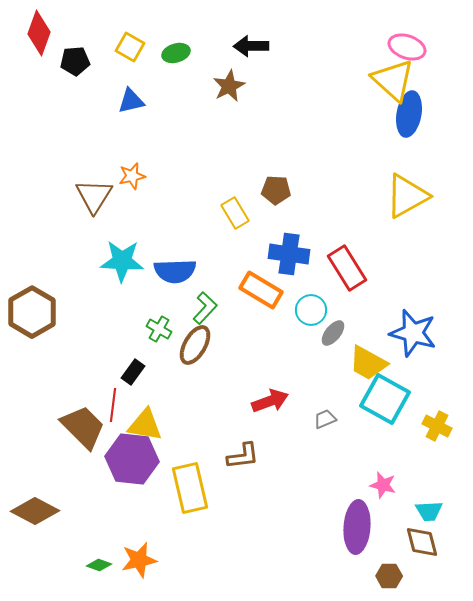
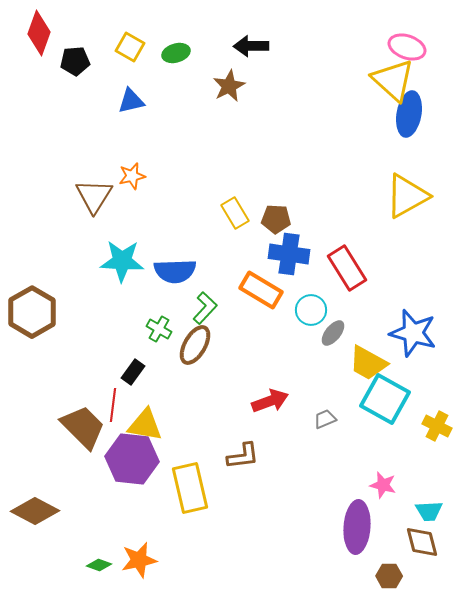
brown pentagon at (276, 190): moved 29 px down
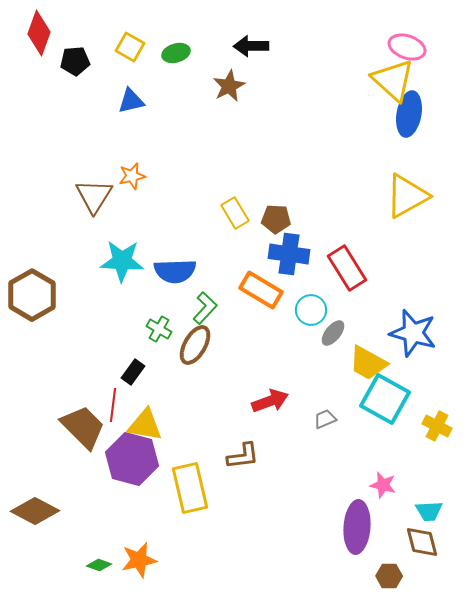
brown hexagon at (32, 312): moved 17 px up
purple hexagon at (132, 459): rotated 9 degrees clockwise
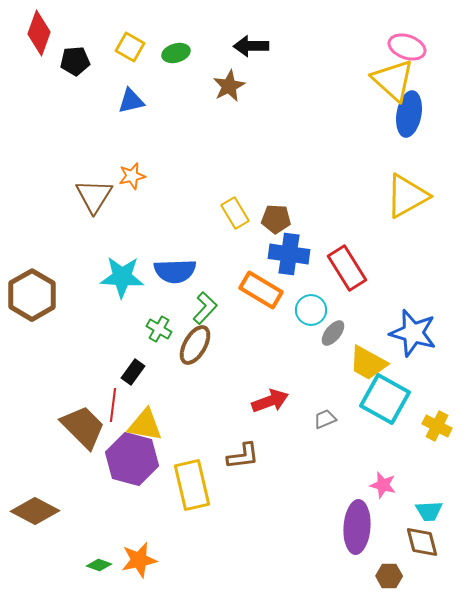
cyan star at (122, 261): moved 16 px down
yellow rectangle at (190, 488): moved 2 px right, 3 px up
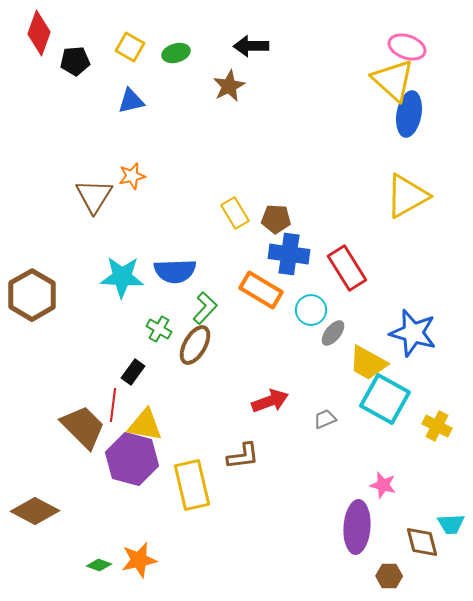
cyan trapezoid at (429, 511): moved 22 px right, 13 px down
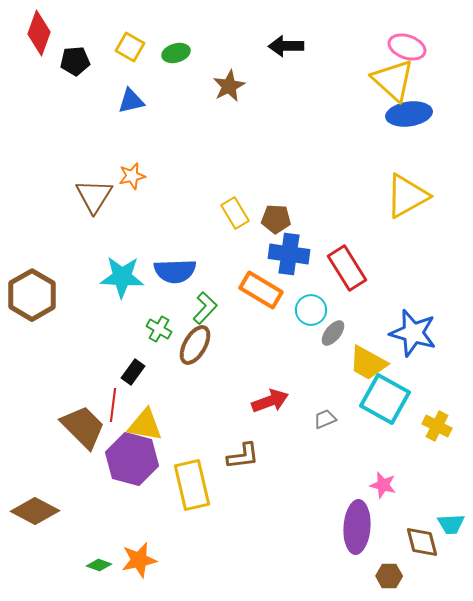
black arrow at (251, 46): moved 35 px right
blue ellipse at (409, 114): rotated 72 degrees clockwise
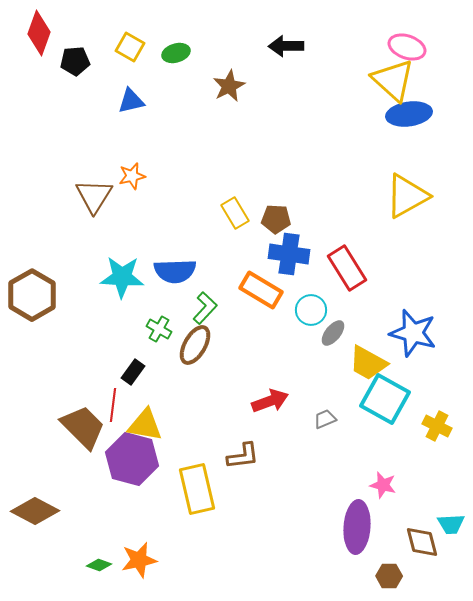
yellow rectangle at (192, 485): moved 5 px right, 4 px down
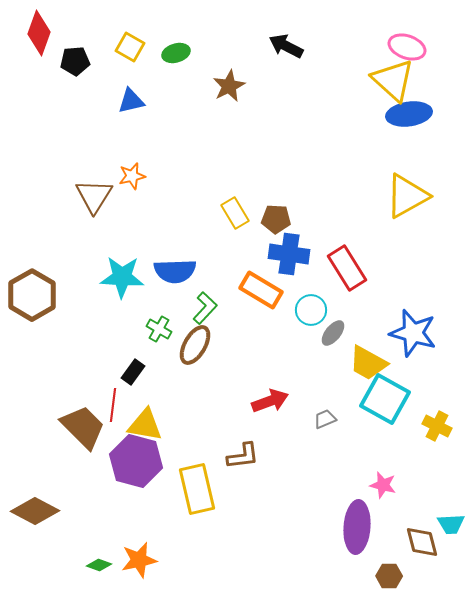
black arrow at (286, 46): rotated 28 degrees clockwise
purple hexagon at (132, 459): moved 4 px right, 2 px down
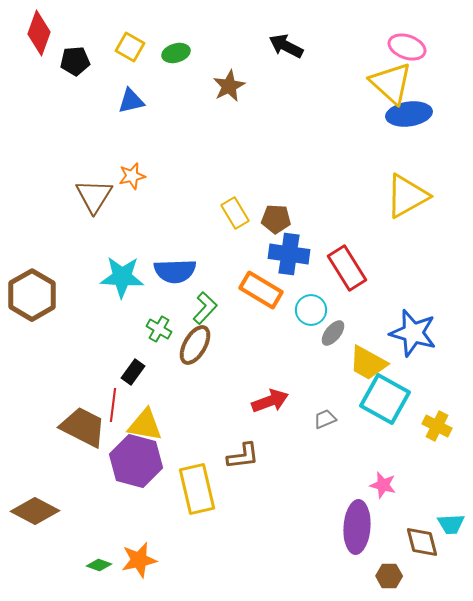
yellow triangle at (393, 80): moved 2 px left, 3 px down
brown trapezoid at (83, 427): rotated 18 degrees counterclockwise
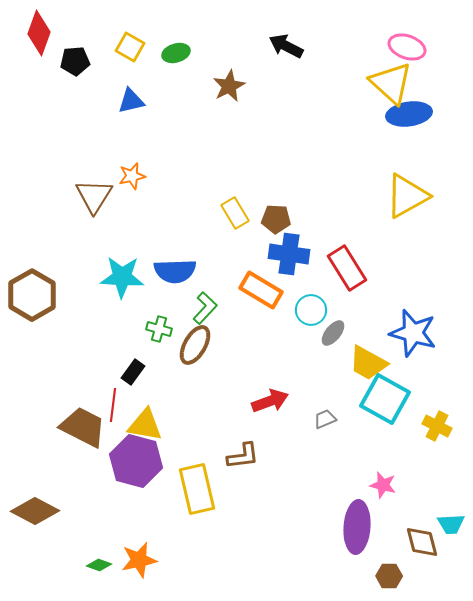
green cross at (159, 329): rotated 15 degrees counterclockwise
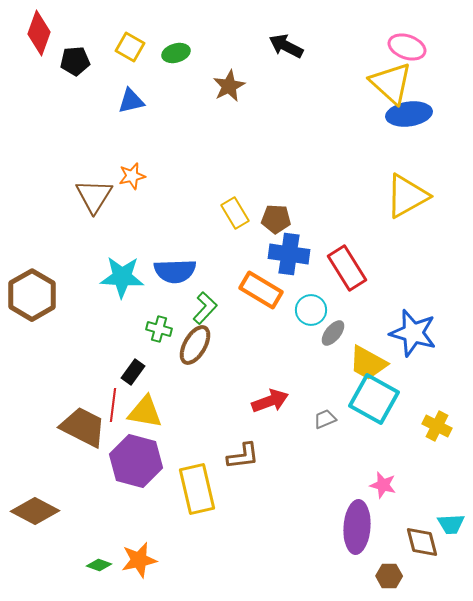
cyan square at (385, 399): moved 11 px left
yellow triangle at (145, 425): moved 13 px up
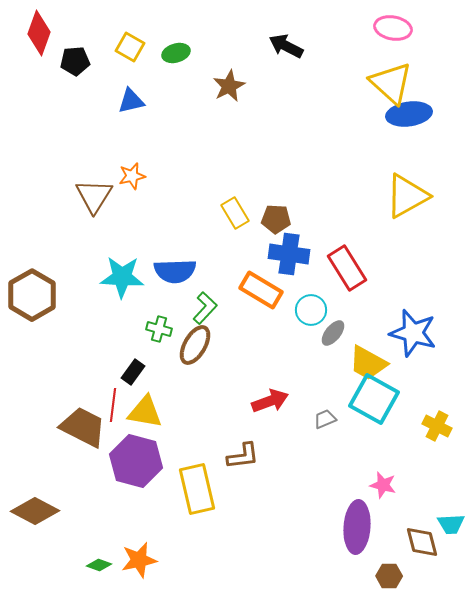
pink ellipse at (407, 47): moved 14 px left, 19 px up; rotated 9 degrees counterclockwise
